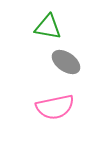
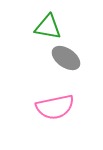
gray ellipse: moved 4 px up
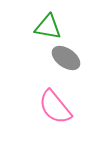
pink semicircle: rotated 63 degrees clockwise
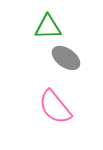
green triangle: rotated 12 degrees counterclockwise
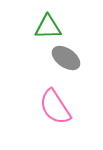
pink semicircle: rotated 6 degrees clockwise
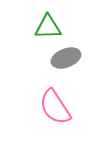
gray ellipse: rotated 56 degrees counterclockwise
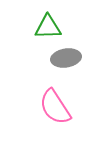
gray ellipse: rotated 12 degrees clockwise
